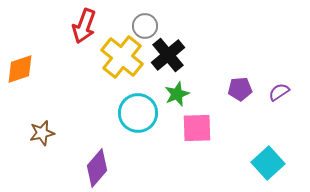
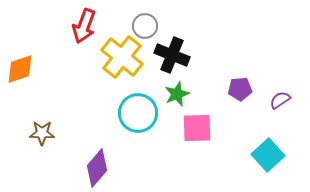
black cross: moved 4 px right; rotated 28 degrees counterclockwise
purple semicircle: moved 1 px right, 8 px down
brown star: rotated 15 degrees clockwise
cyan square: moved 8 px up
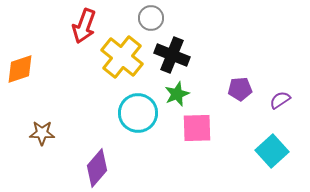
gray circle: moved 6 px right, 8 px up
cyan square: moved 4 px right, 4 px up
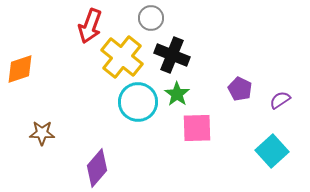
red arrow: moved 6 px right
purple pentagon: rotated 30 degrees clockwise
green star: rotated 15 degrees counterclockwise
cyan circle: moved 11 px up
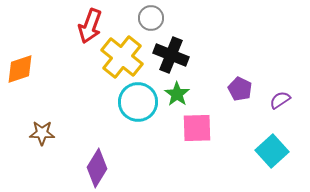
black cross: moved 1 px left
purple diamond: rotated 9 degrees counterclockwise
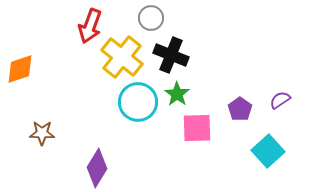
purple pentagon: moved 20 px down; rotated 10 degrees clockwise
cyan square: moved 4 px left
